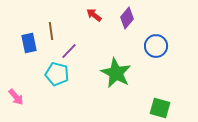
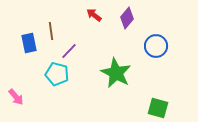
green square: moved 2 px left
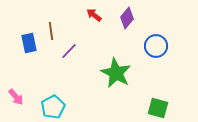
cyan pentagon: moved 4 px left, 33 px down; rotated 30 degrees clockwise
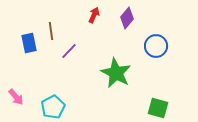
red arrow: rotated 77 degrees clockwise
